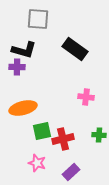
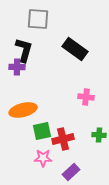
black L-shape: rotated 90 degrees counterclockwise
orange ellipse: moved 2 px down
pink star: moved 6 px right, 5 px up; rotated 18 degrees counterclockwise
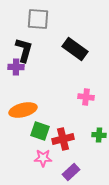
purple cross: moved 1 px left
green square: moved 2 px left; rotated 30 degrees clockwise
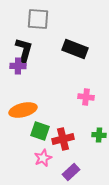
black rectangle: rotated 15 degrees counterclockwise
purple cross: moved 2 px right, 1 px up
pink star: rotated 24 degrees counterclockwise
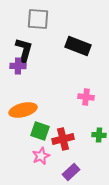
black rectangle: moved 3 px right, 3 px up
pink star: moved 2 px left, 2 px up
